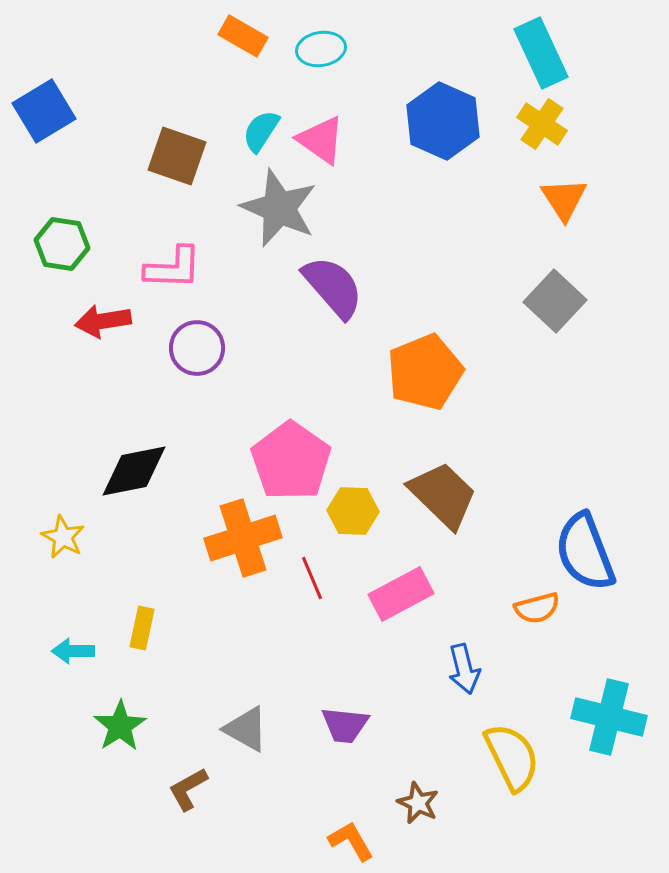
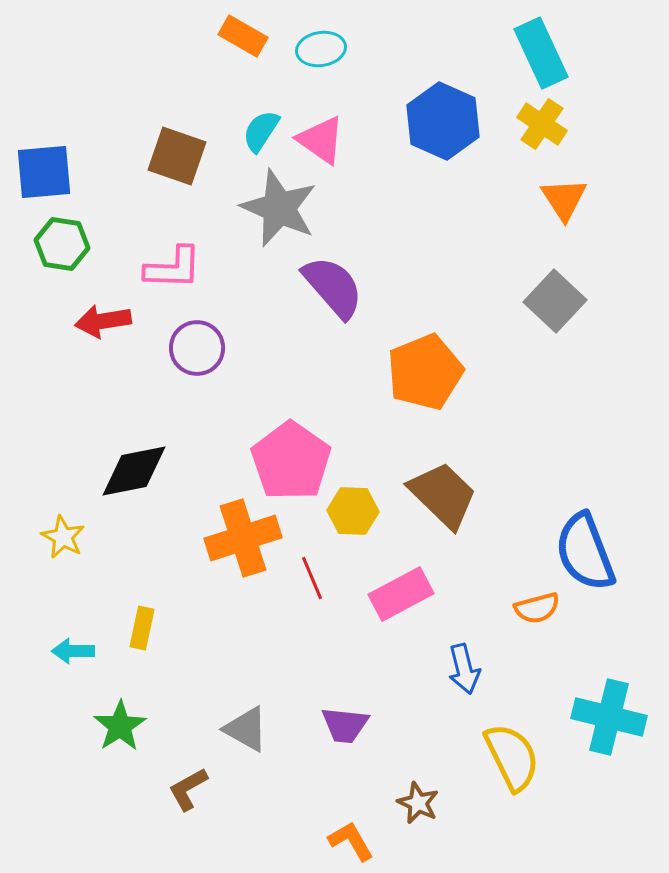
blue square: moved 61 px down; rotated 26 degrees clockwise
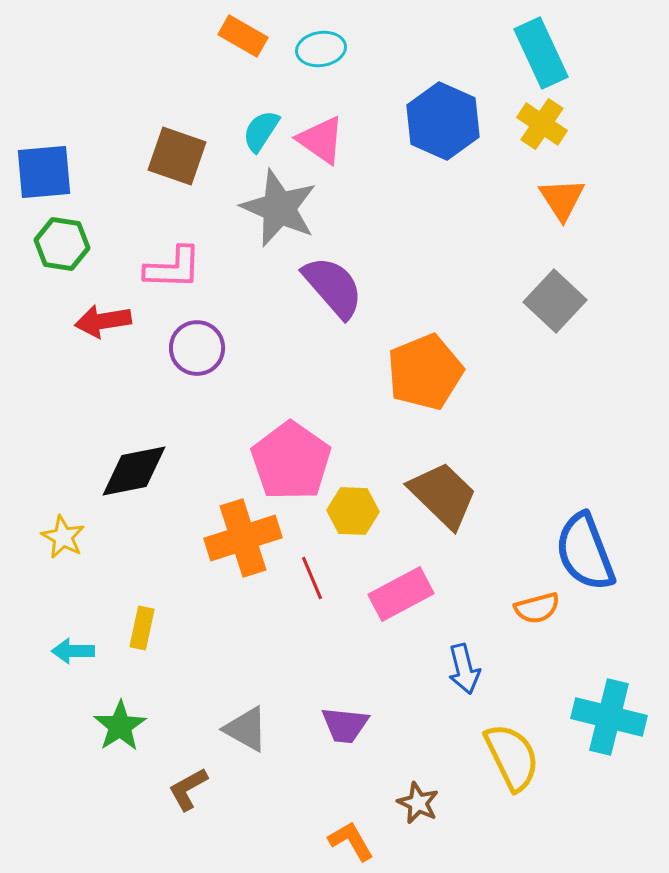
orange triangle: moved 2 px left
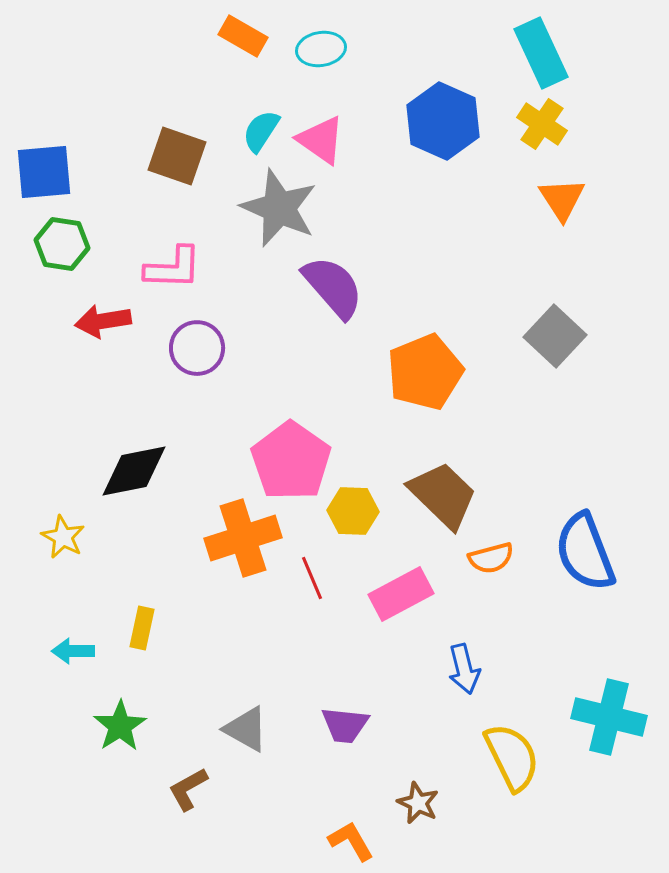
gray square: moved 35 px down
orange semicircle: moved 46 px left, 50 px up
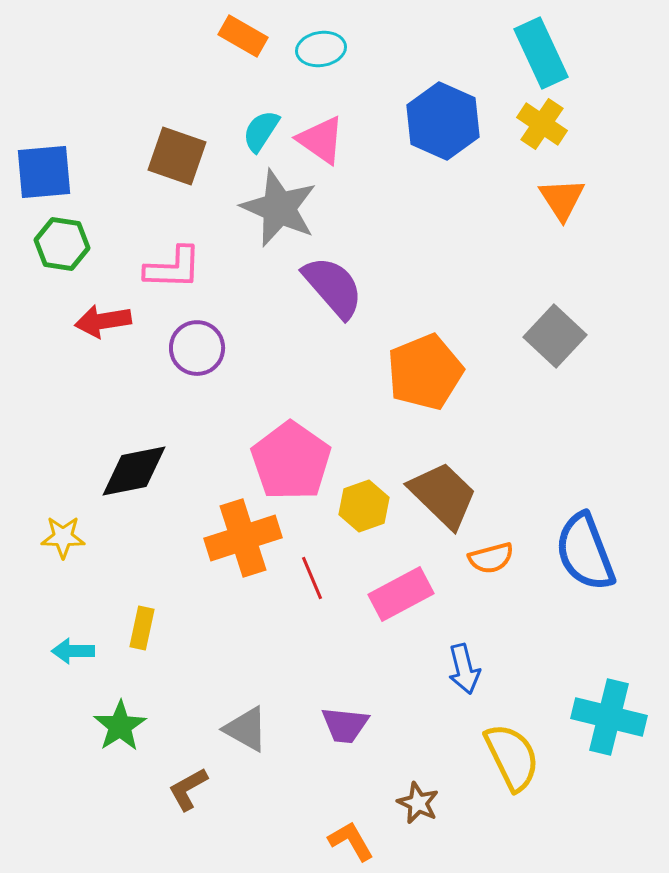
yellow hexagon: moved 11 px right, 5 px up; rotated 21 degrees counterclockwise
yellow star: rotated 27 degrees counterclockwise
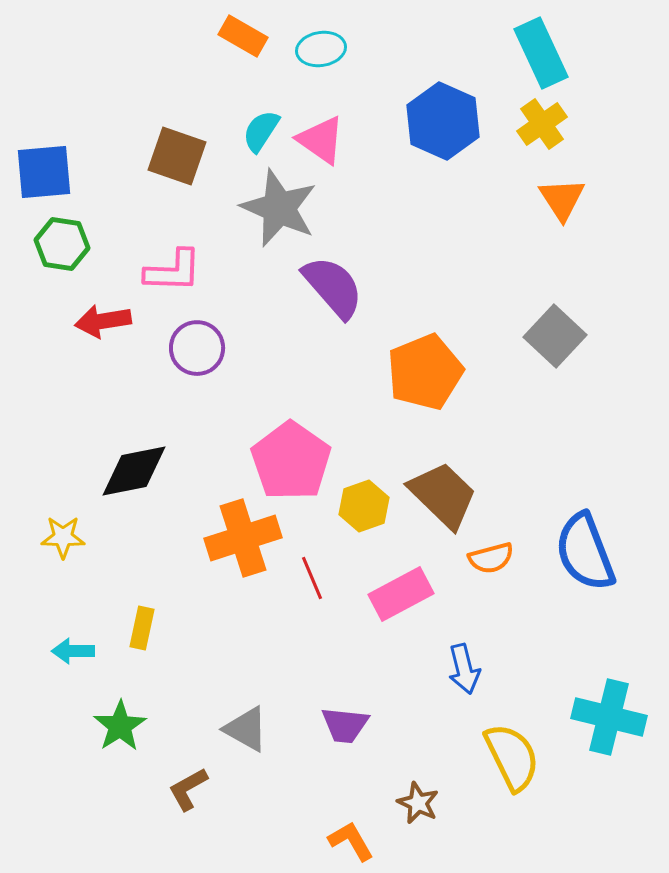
yellow cross: rotated 21 degrees clockwise
pink L-shape: moved 3 px down
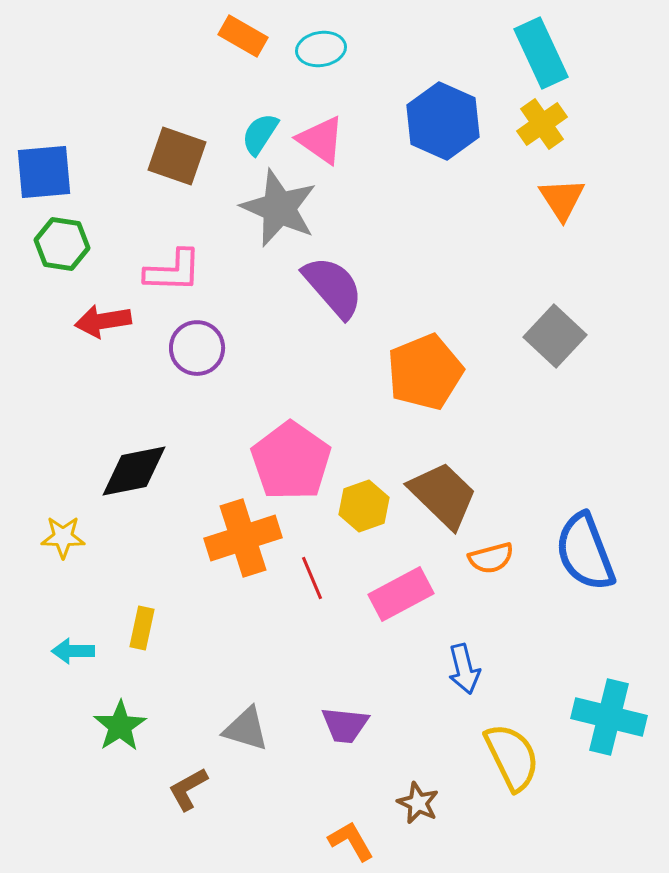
cyan semicircle: moved 1 px left, 3 px down
gray triangle: rotated 12 degrees counterclockwise
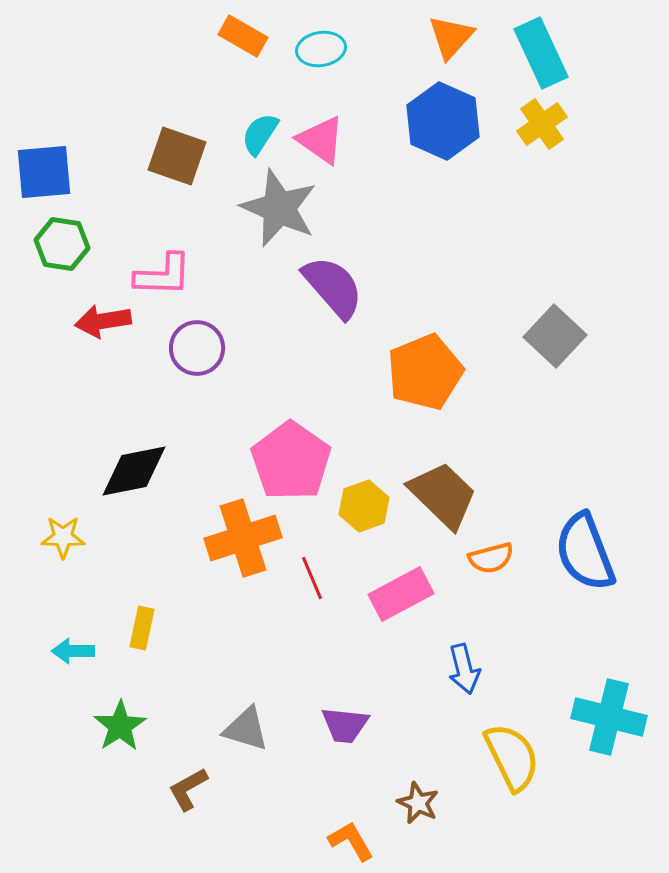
orange triangle: moved 111 px left, 162 px up; rotated 15 degrees clockwise
pink L-shape: moved 10 px left, 4 px down
